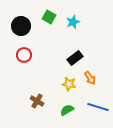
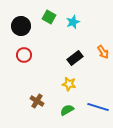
orange arrow: moved 13 px right, 26 px up
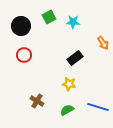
green square: rotated 32 degrees clockwise
cyan star: rotated 24 degrees clockwise
orange arrow: moved 9 px up
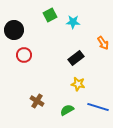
green square: moved 1 px right, 2 px up
black circle: moved 7 px left, 4 px down
black rectangle: moved 1 px right
yellow star: moved 9 px right
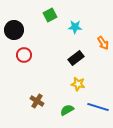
cyan star: moved 2 px right, 5 px down
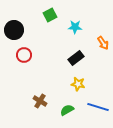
brown cross: moved 3 px right
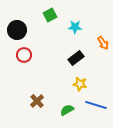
black circle: moved 3 px right
yellow star: moved 2 px right
brown cross: moved 3 px left; rotated 16 degrees clockwise
blue line: moved 2 px left, 2 px up
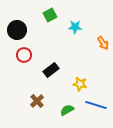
black rectangle: moved 25 px left, 12 px down
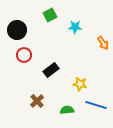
green semicircle: rotated 24 degrees clockwise
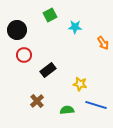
black rectangle: moved 3 px left
